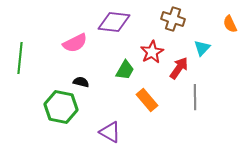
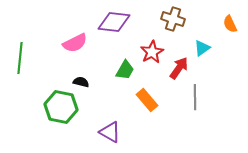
cyan triangle: rotated 12 degrees clockwise
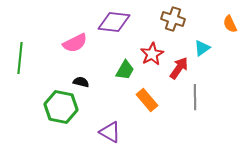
red star: moved 2 px down
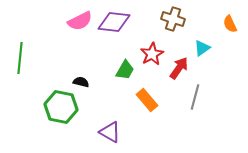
pink semicircle: moved 5 px right, 22 px up
gray line: rotated 15 degrees clockwise
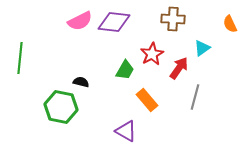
brown cross: rotated 15 degrees counterclockwise
purple triangle: moved 16 px right, 1 px up
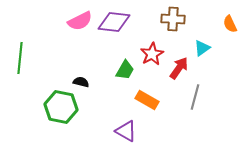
orange rectangle: rotated 20 degrees counterclockwise
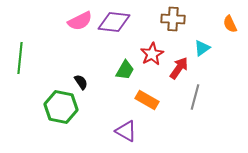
black semicircle: rotated 42 degrees clockwise
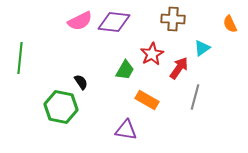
purple triangle: moved 1 px up; rotated 20 degrees counterclockwise
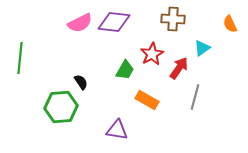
pink semicircle: moved 2 px down
green hexagon: rotated 16 degrees counterclockwise
purple triangle: moved 9 px left
